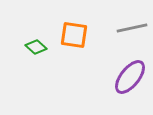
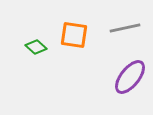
gray line: moved 7 px left
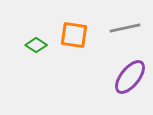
green diamond: moved 2 px up; rotated 10 degrees counterclockwise
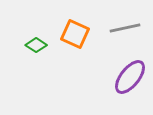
orange square: moved 1 px right, 1 px up; rotated 16 degrees clockwise
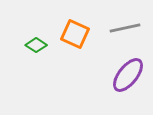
purple ellipse: moved 2 px left, 2 px up
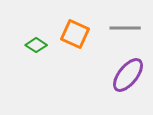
gray line: rotated 12 degrees clockwise
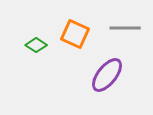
purple ellipse: moved 21 px left
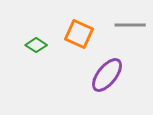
gray line: moved 5 px right, 3 px up
orange square: moved 4 px right
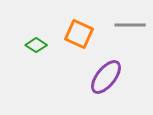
purple ellipse: moved 1 px left, 2 px down
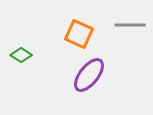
green diamond: moved 15 px left, 10 px down
purple ellipse: moved 17 px left, 2 px up
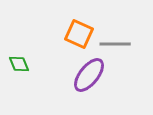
gray line: moved 15 px left, 19 px down
green diamond: moved 2 px left, 9 px down; rotated 35 degrees clockwise
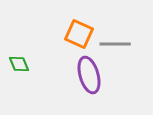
purple ellipse: rotated 54 degrees counterclockwise
